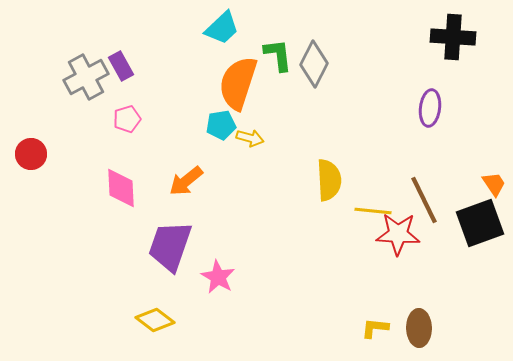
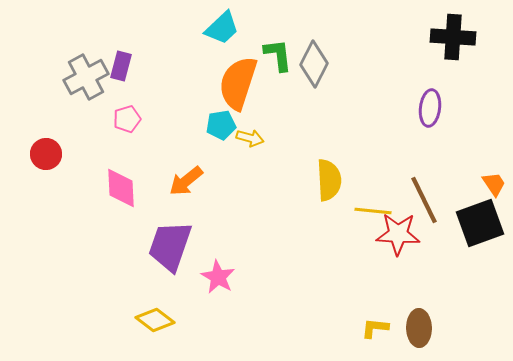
purple rectangle: rotated 44 degrees clockwise
red circle: moved 15 px right
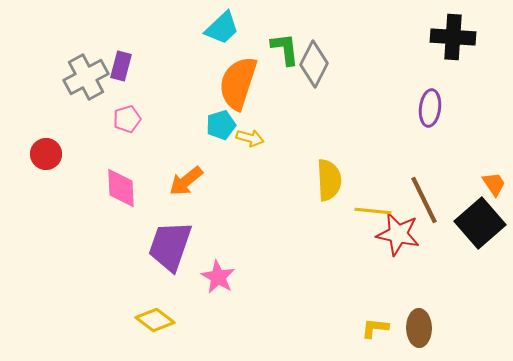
green L-shape: moved 7 px right, 6 px up
cyan pentagon: rotated 8 degrees counterclockwise
black square: rotated 21 degrees counterclockwise
red star: rotated 9 degrees clockwise
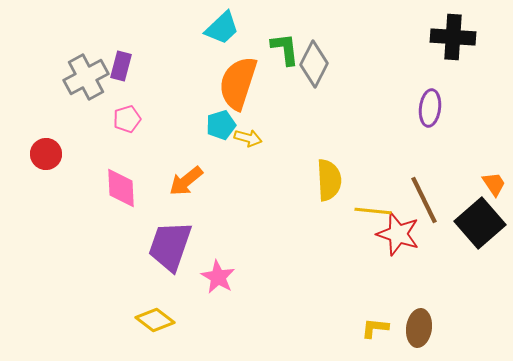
yellow arrow: moved 2 px left
red star: rotated 6 degrees clockwise
brown ellipse: rotated 9 degrees clockwise
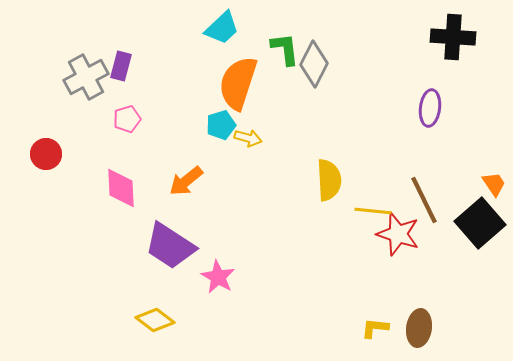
purple trapezoid: rotated 76 degrees counterclockwise
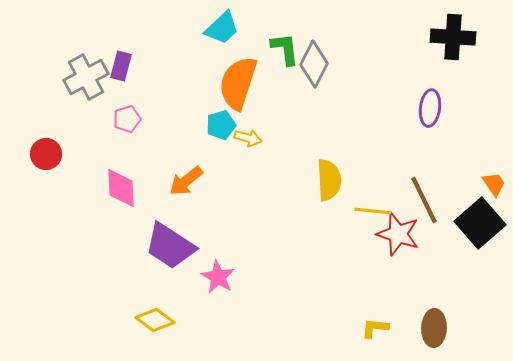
brown ellipse: moved 15 px right; rotated 6 degrees counterclockwise
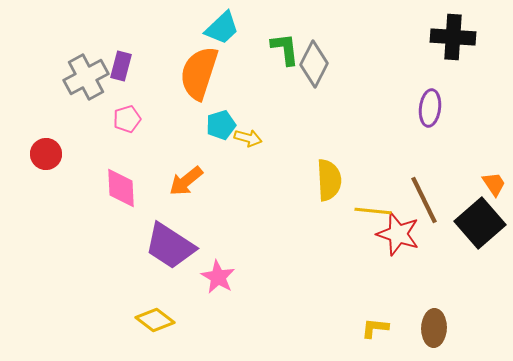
orange semicircle: moved 39 px left, 10 px up
